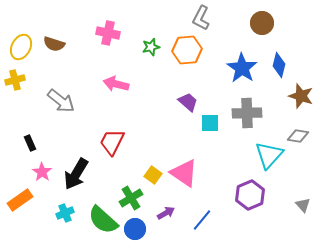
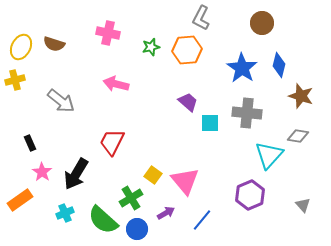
gray cross: rotated 8 degrees clockwise
pink triangle: moved 1 px right, 8 px down; rotated 16 degrees clockwise
blue circle: moved 2 px right
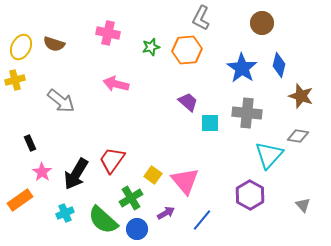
red trapezoid: moved 18 px down; rotated 8 degrees clockwise
purple hexagon: rotated 8 degrees counterclockwise
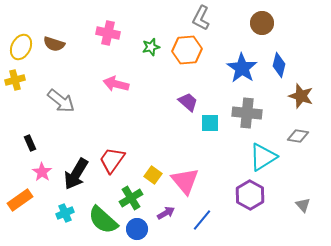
cyan triangle: moved 6 px left, 2 px down; rotated 16 degrees clockwise
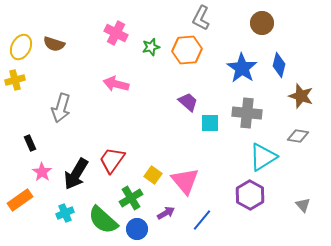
pink cross: moved 8 px right; rotated 15 degrees clockwise
gray arrow: moved 7 px down; rotated 68 degrees clockwise
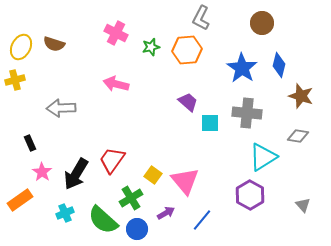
gray arrow: rotated 72 degrees clockwise
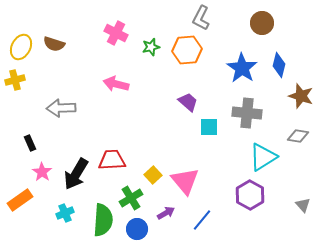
cyan square: moved 1 px left, 4 px down
red trapezoid: rotated 52 degrees clockwise
yellow square: rotated 12 degrees clockwise
green semicircle: rotated 128 degrees counterclockwise
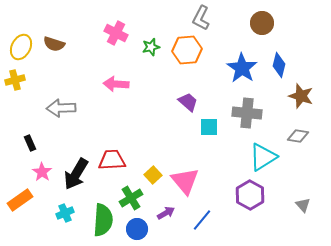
pink arrow: rotated 10 degrees counterclockwise
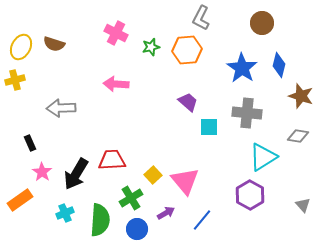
green semicircle: moved 3 px left
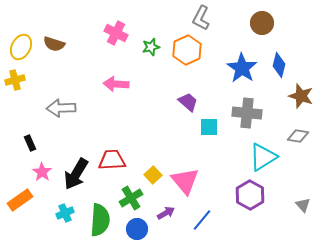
orange hexagon: rotated 20 degrees counterclockwise
